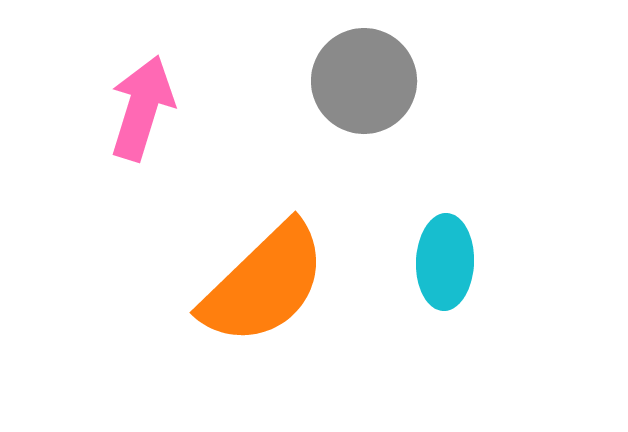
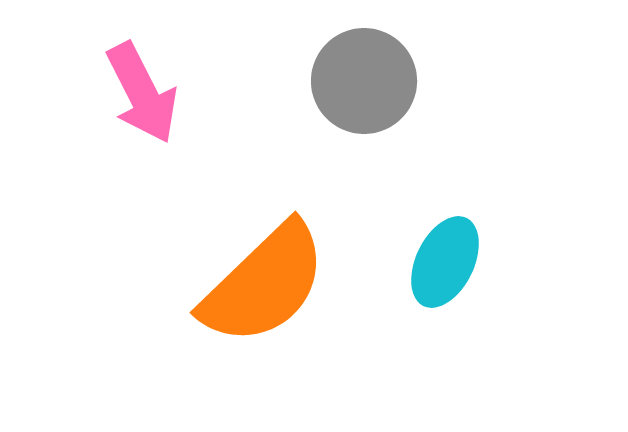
pink arrow: moved 15 px up; rotated 136 degrees clockwise
cyan ellipse: rotated 24 degrees clockwise
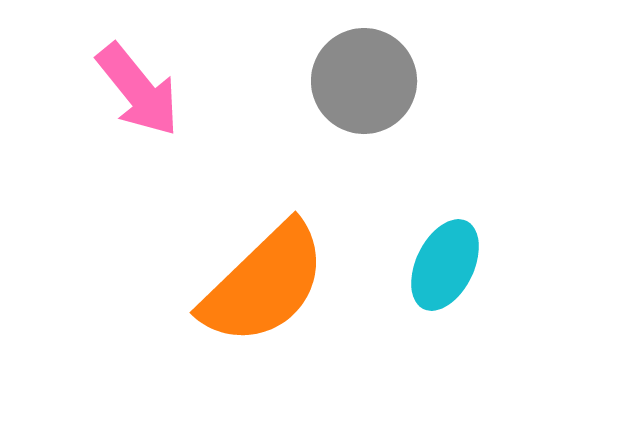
pink arrow: moved 4 px left, 3 px up; rotated 12 degrees counterclockwise
cyan ellipse: moved 3 px down
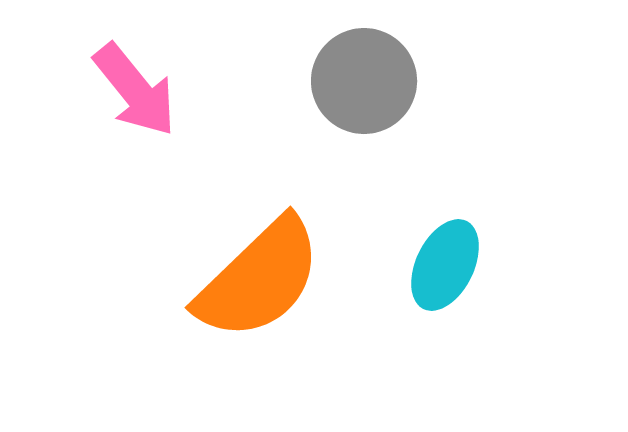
pink arrow: moved 3 px left
orange semicircle: moved 5 px left, 5 px up
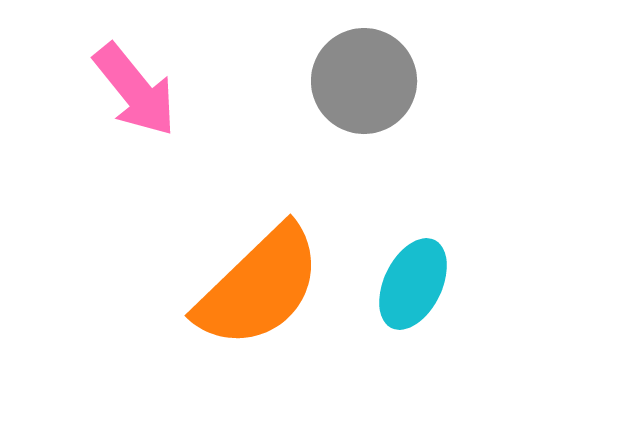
cyan ellipse: moved 32 px left, 19 px down
orange semicircle: moved 8 px down
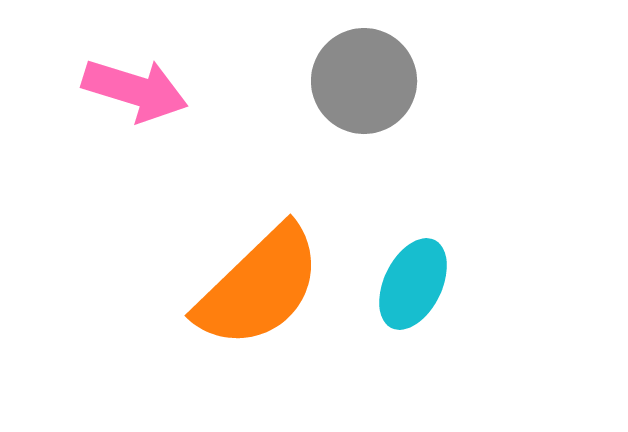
pink arrow: rotated 34 degrees counterclockwise
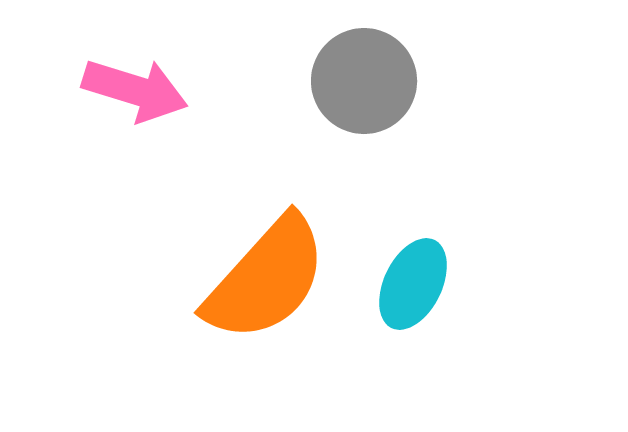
orange semicircle: moved 7 px right, 8 px up; rotated 4 degrees counterclockwise
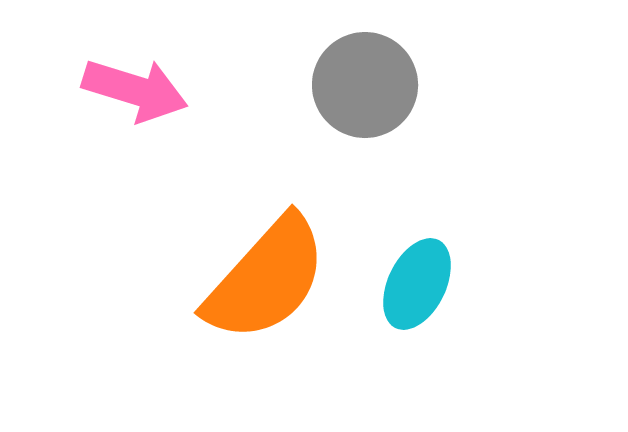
gray circle: moved 1 px right, 4 px down
cyan ellipse: moved 4 px right
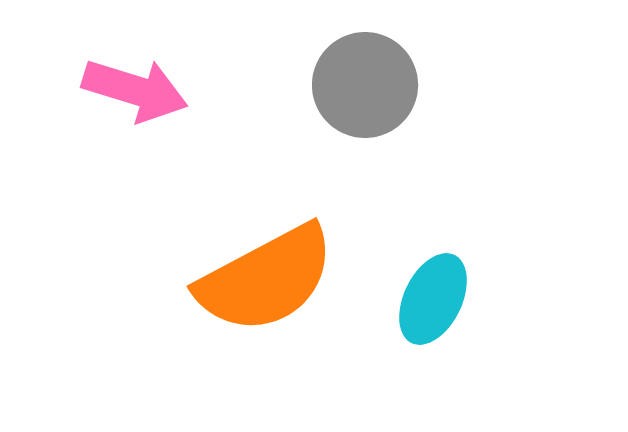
orange semicircle: rotated 20 degrees clockwise
cyan ellipse: moved 16 px right, 15 px down
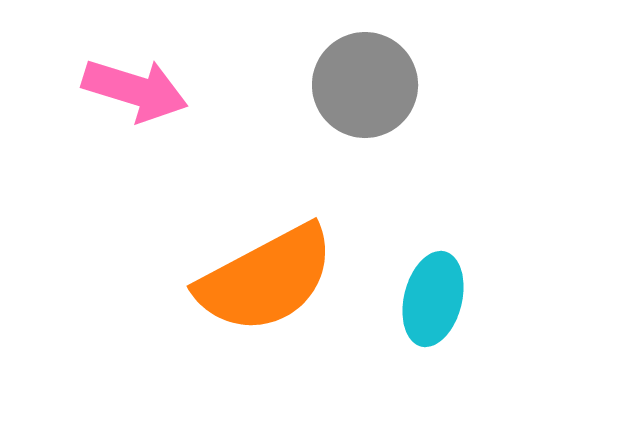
cyan ellipse: rotated 12 degrees counterclockwise
